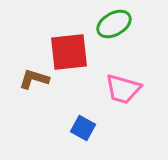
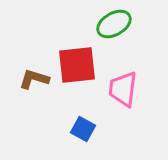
red square: moved 8 px right, 13 px down
pink trapezoid: rotated 81 degrees clockwise
blue square: moved 1 px down
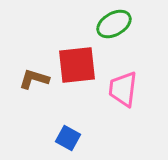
blue square: moved 15 px left, 9 px down
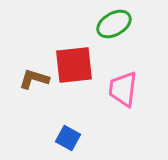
red square: moved 3 px left
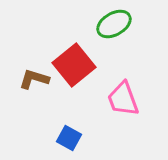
red square: rotated 33 degrees counterclockwise
pink trapezoid: moved 10 px down; rotated 27 degrees counterclockwise
blue square: moved 1 px right
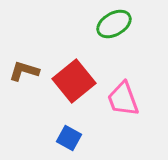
red square: moved 16 px down
brown L-shape: moved 10 px left, 8 px up
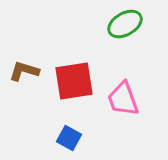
green ellipse: moved 11 px right
red square: rotated 30 degrees clockwise
